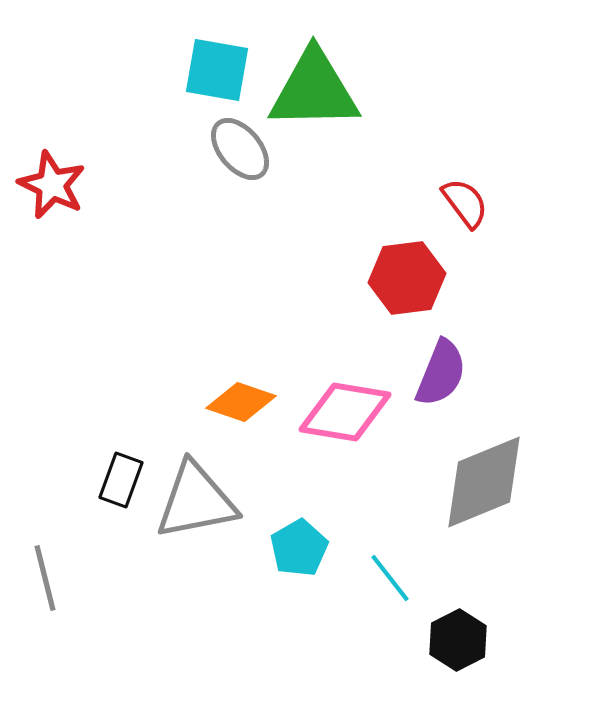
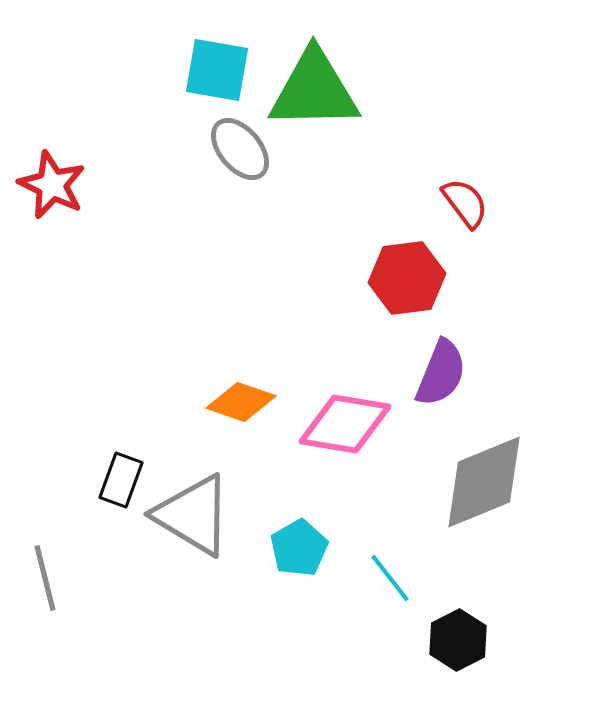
pink diamond: moved 12 px down
gray triangle: moved 3 px left, 14 px down; rotated 42 degrees clockwise
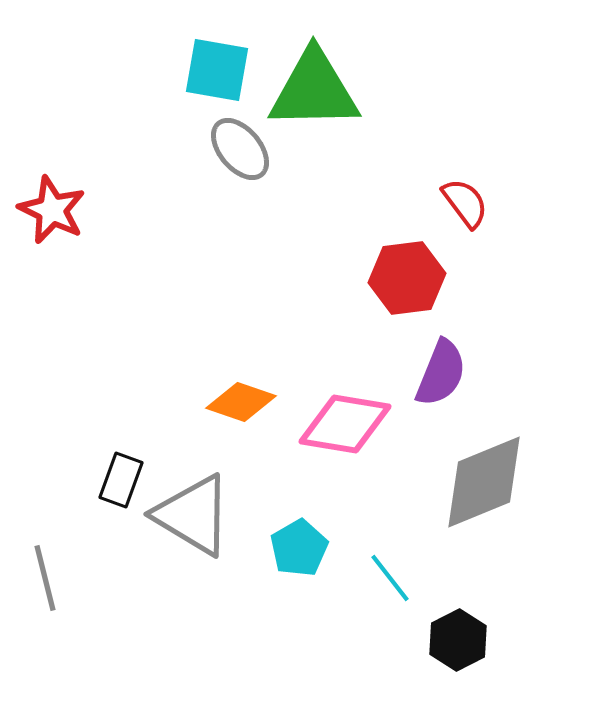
red star: moved 25 px down
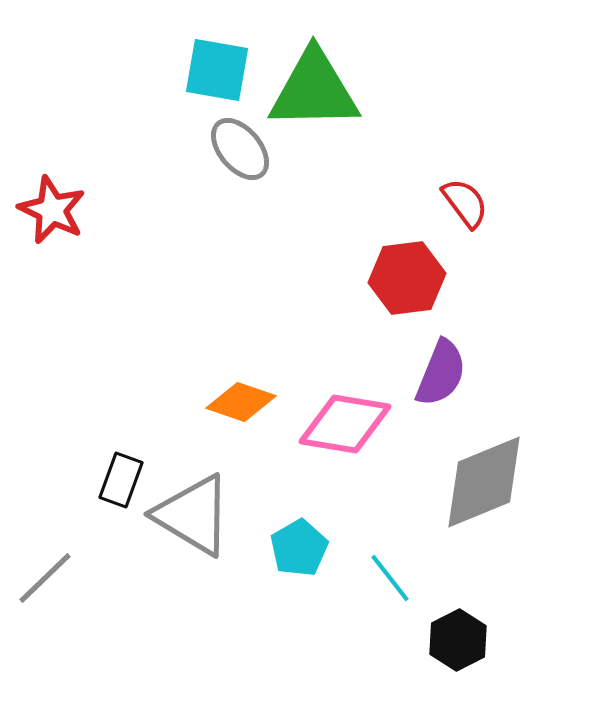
gray line: rotated 60 degrees clockwise
